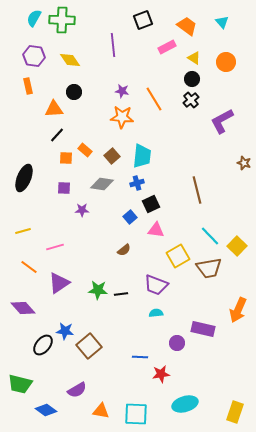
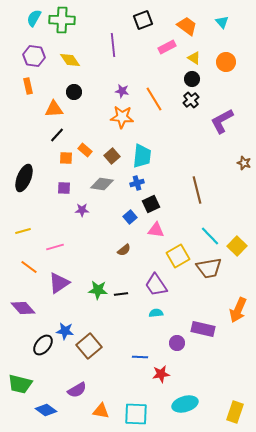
purple trapezoid at (156, 285): rotated 35 degrees clockwise
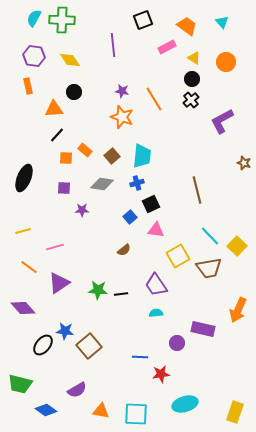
orange star at (122, 117): rotated 15 degrees clockwise
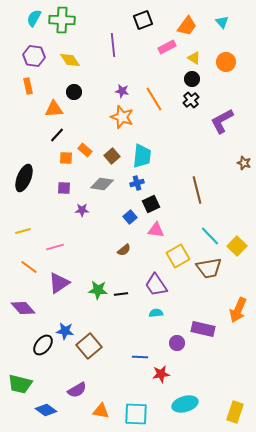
orange trapezoid at (187, 26): rotated 90 degrees clockwise
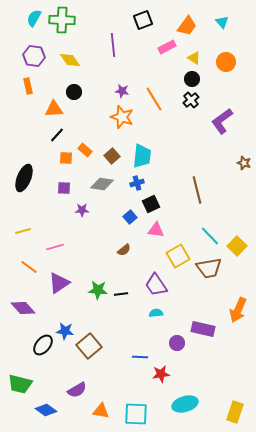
purple L-shape at (222, 121): rotated 8 degrees counterclockwise
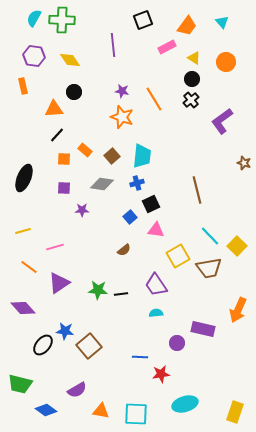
orange rectangle at (28, 86): moved 5 px left
orange square at (66, 158): moved 2 px left, 1 px down
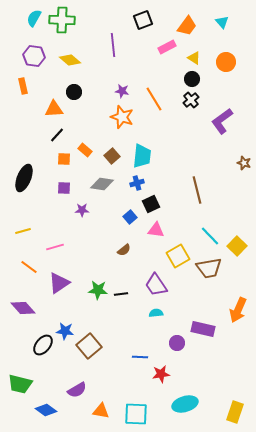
yellow diamond at (70, 60): rotated 15 degrees counterclockwise
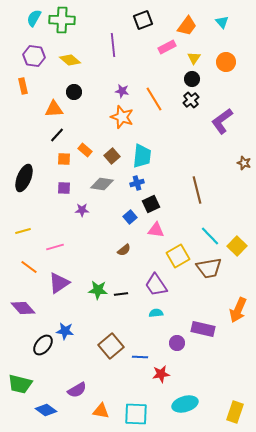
yellow triangle at (194, 58): rotated 32 degrees clockwise
brown square at (89, 346): moved 22 px right
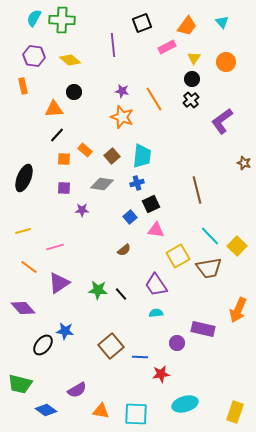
black square at (143, 20): moved 1 px left, 3 px down
black line at (121, 294): rotated 56 degrees clockwise
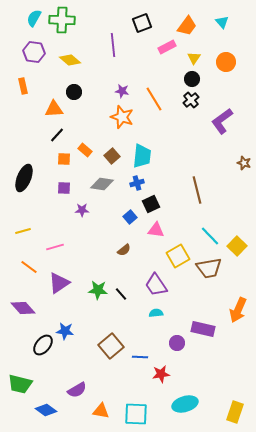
purple hexagon at (34, 56): moved 4 px up
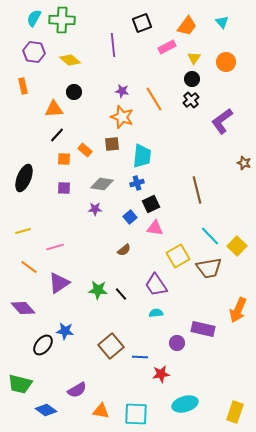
brown square at (112, 156): moved 12 px up; rotated 35 degrees clockwise
purple star at (82, 210): moved 13 px right, 1 px up
pink triangle at (156, 230): moved 1 px left, 2 px up
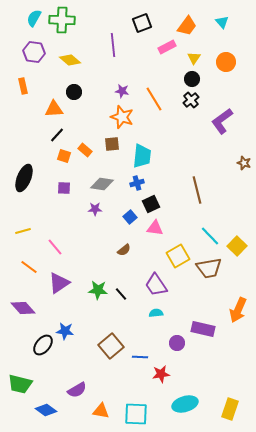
orange square at (64, 159): moved 3 px up; rotated 16 degrees clockwise
pink line at (55, 247): rotated 66 degrees clockwise
yellow rectangle at (235, 412): moved 5 px left, 3 px up
